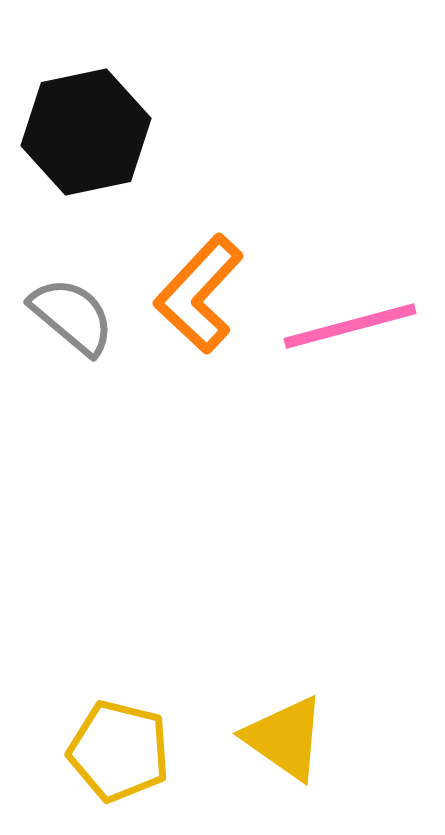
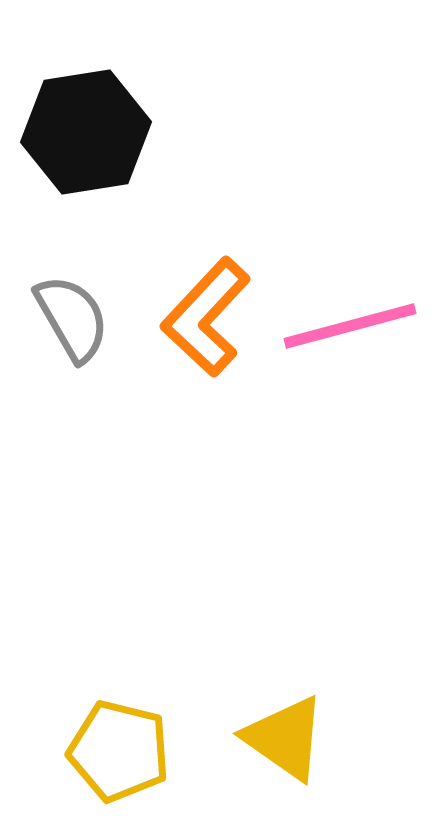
black hexagon: rotated 3 degrees clockwise
orange L-shape: moved 7 px right, 23 px down
gray semicircle: moved 2 px down; rotated 20 degrees clockwise
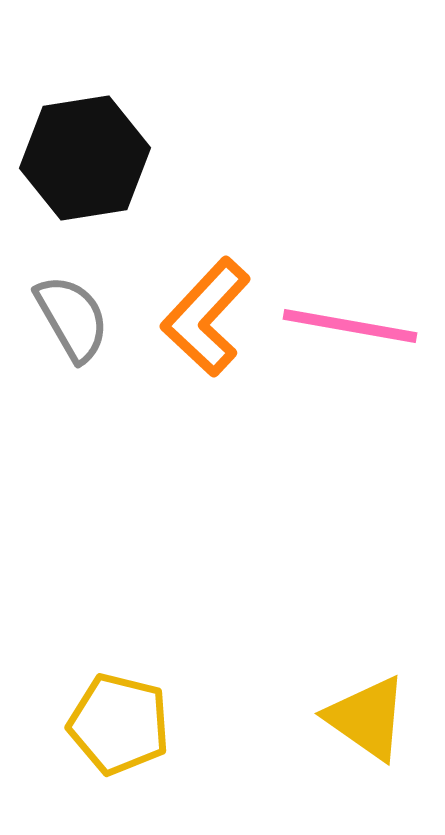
black hexagon: moved 1 px left, 26 px down
pink line: rotated 25 degrees clockwise
yellow triangle: moved 82 px right, 20 px up
yellow pentagon: moved 27 px up
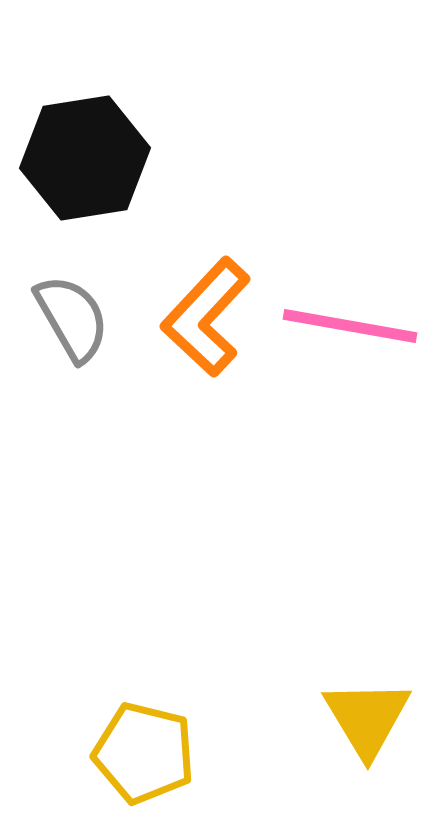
yellow triangle: rotated 24 degrees clockwise
yellow pentagon: moved 25 px right, 29 px down
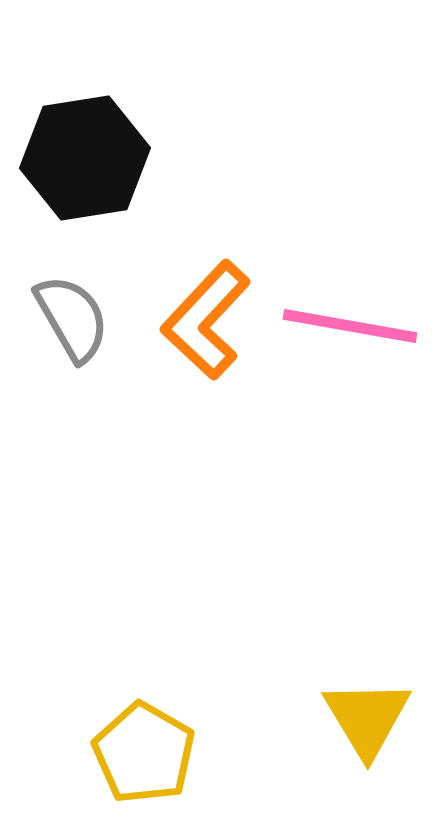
orange L-shape: moved 3 px down
yellow pentagon: rotated 16 degrees clockwise
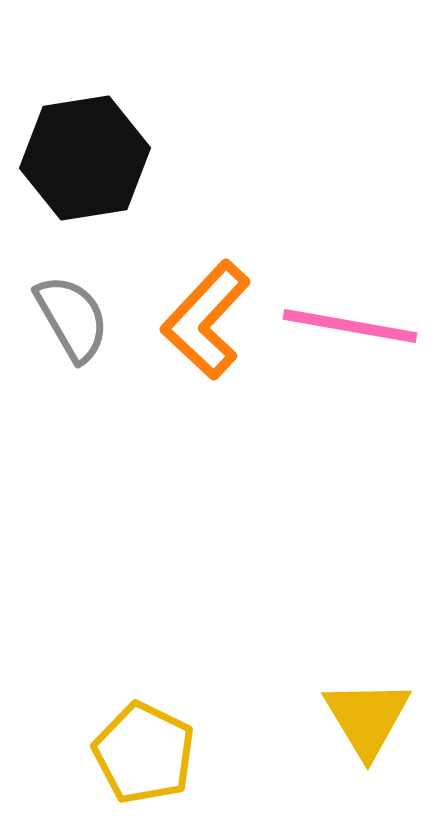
yellow pentagon: rotated 4 degrees counterclockwise
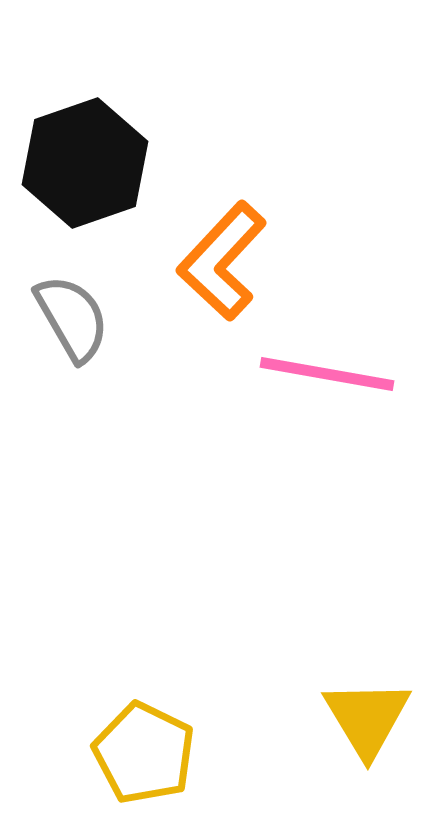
black hexagon: moved 5 px down; rotated 10 degrees counterclockwise
orange L-shape: moved 16 px right, 59 px up
pink line: moved 23 px left, 48 px down
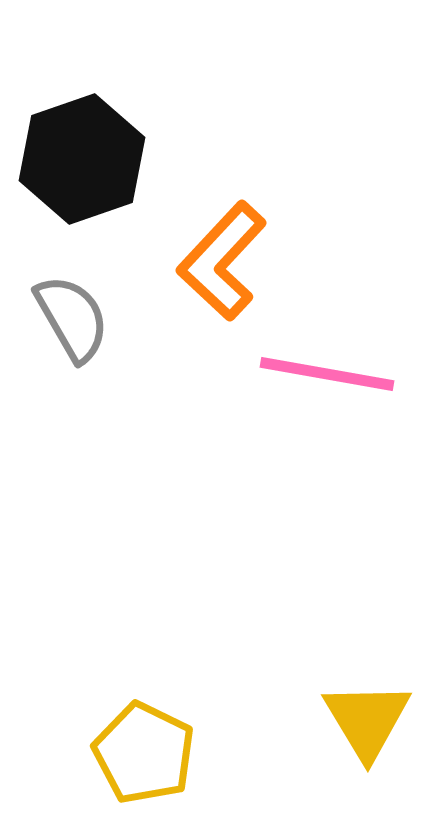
black hexagon: moved 3 px left, 4 px up
yellow triangle: moved 2 px down
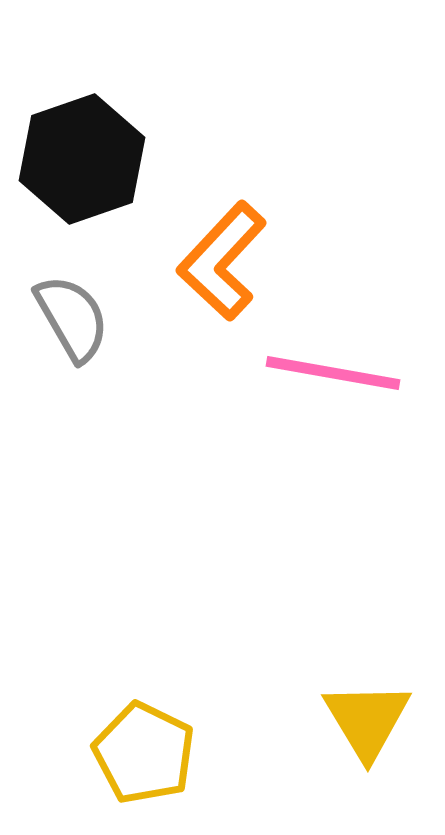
pink line: moved 6 px right, 1 px up
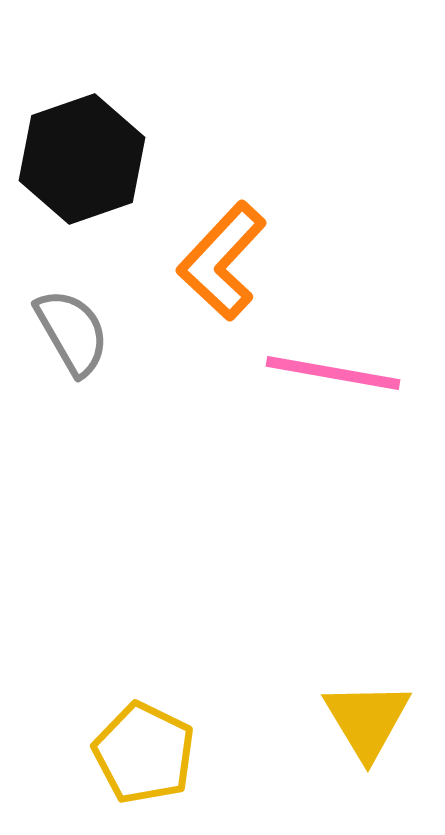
gray semicircle: moved 14 px down
